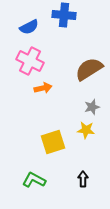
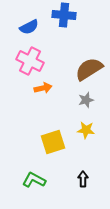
gray star: moved 6 px left, 7 px up
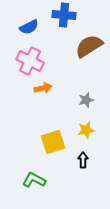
brown semicircle: moved 23 px up
yellow star: rotated 18 degrees counterclockwise
black arrow: moved 19 px up
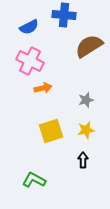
yellow square: moved 2 px left, 11 px up
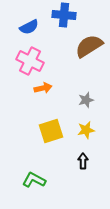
black arrow: moved 1 px down
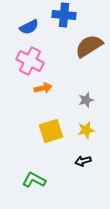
black arrow: rotated 105 degrees counterclockwise
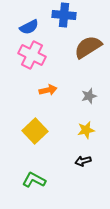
brown semicircle: moved 1 px left, 1 px down
pink cross: moved 2 px right, 6 px up
orange arrow: moved 5 px right, 2 px down
gray star: moved 3 px right, 4 px up
yellow square: moved 16 px left; rotated 25 degrees counterclockwise
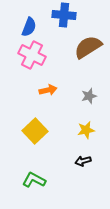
blue semicircle: rotated 42 degrees counterclockwise
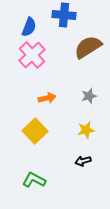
pink cross: rotated 20 degrees clockwise
orange arrow: moved 1 px left, 8 px down
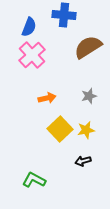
yellow square: moved 25 px right, 2 px up
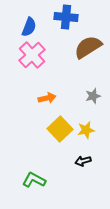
blue cross: moved 2 px right, 2 px down
gray star: moved 4 px right
